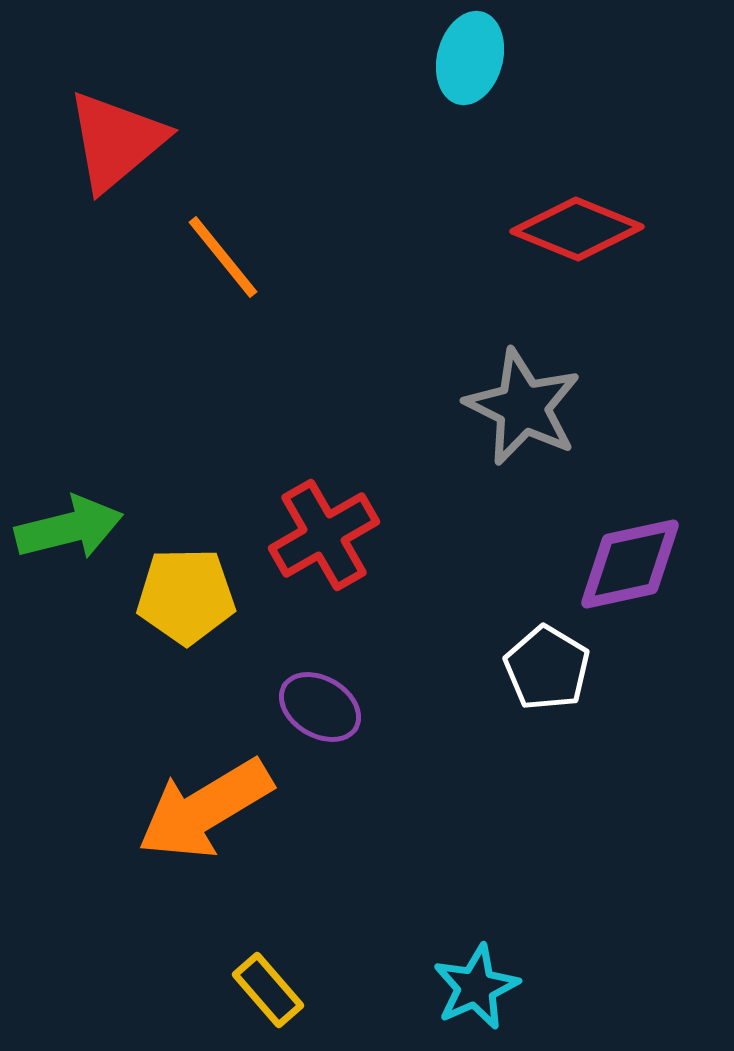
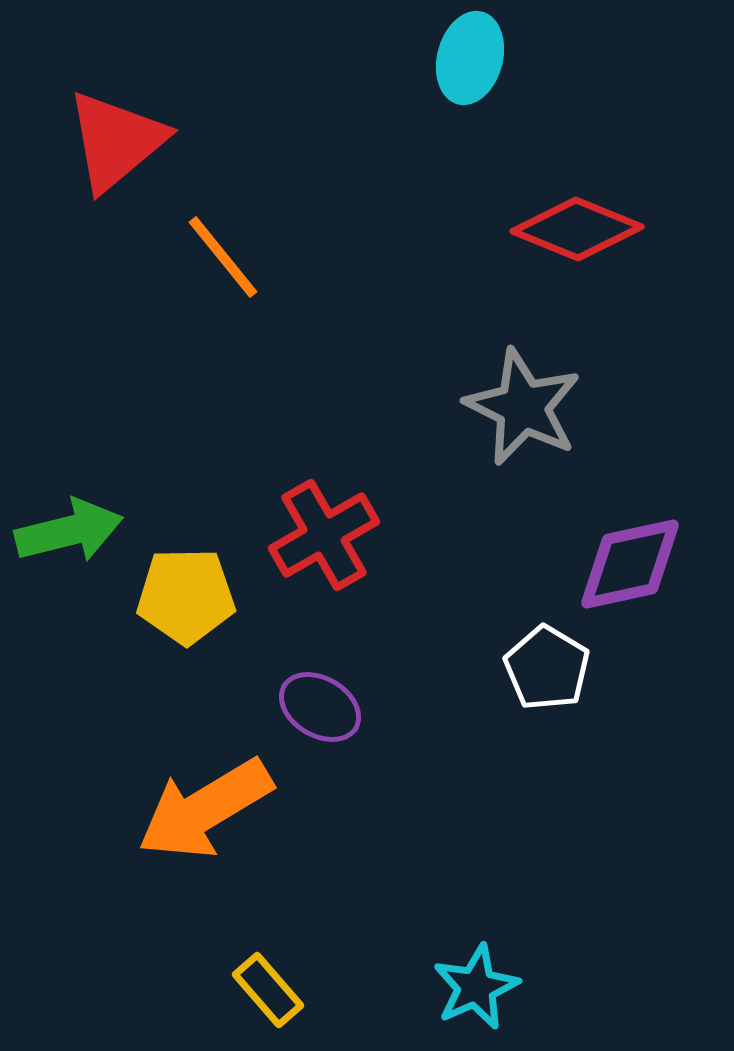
green arrow: moved 3 px down
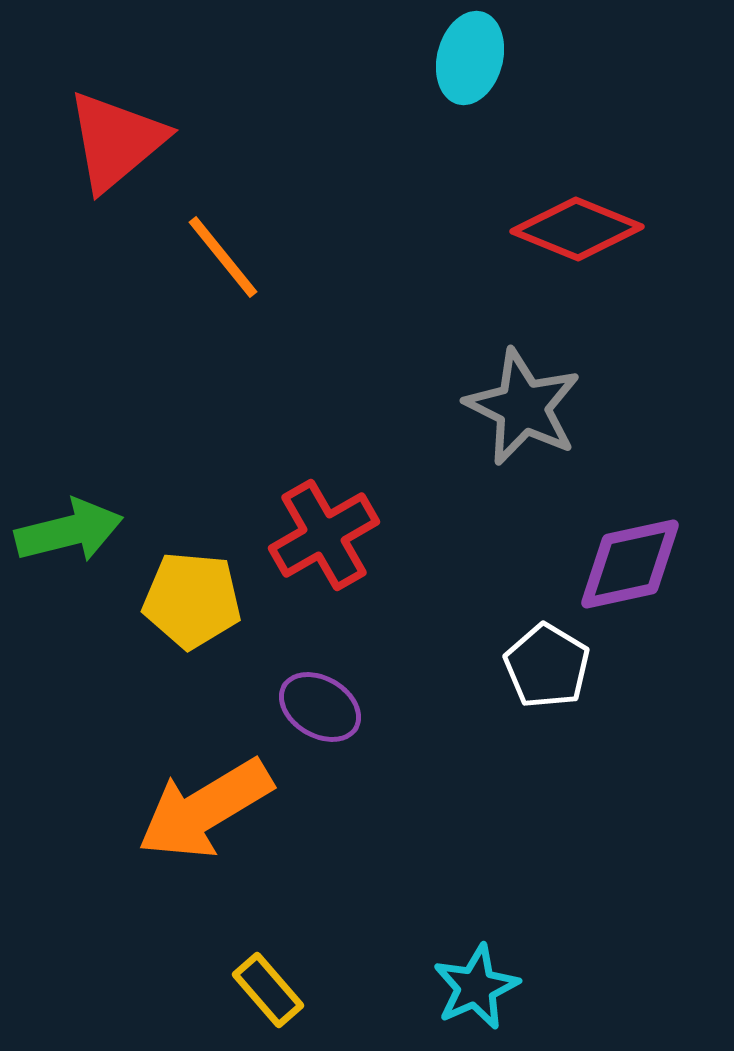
yellow pentagon: moved 6 px right, 4 px down; rotated 6 degrees clockwise
white pentagon: moved 2 px up
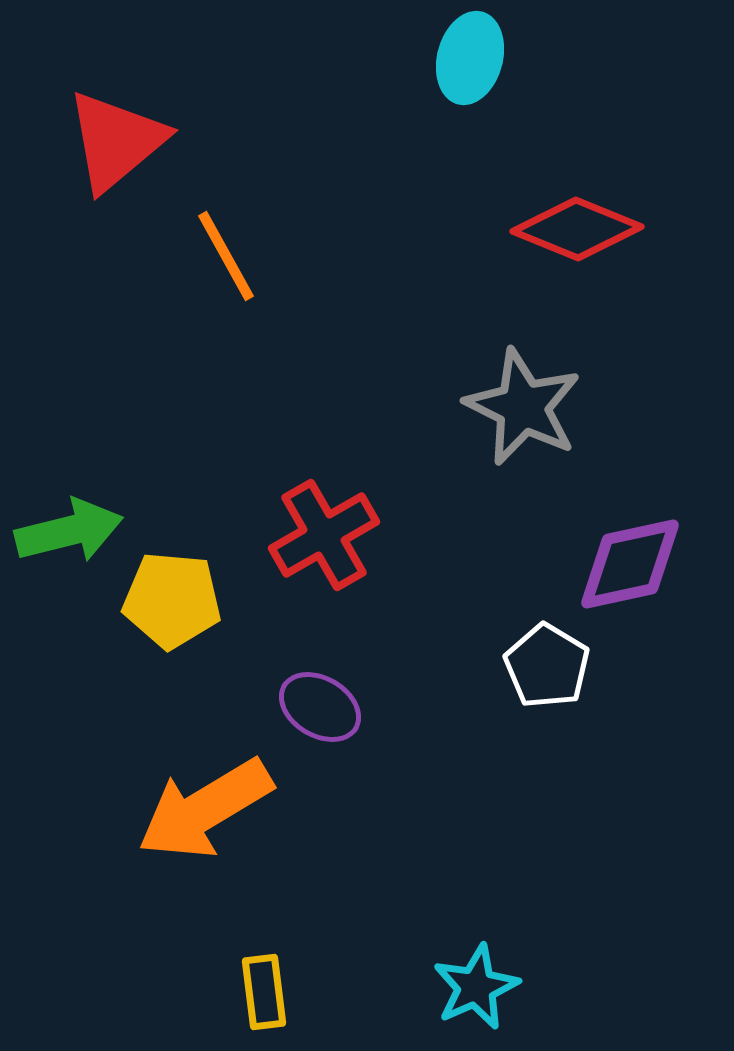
orange line: moved 3 px right, 1 px up; rotated 10 degrees clockwise
yellow pentagon: moved 20 px left
yellow rectangle: moved 4 px left, 2 px down; rotated 34 degrees clockwise
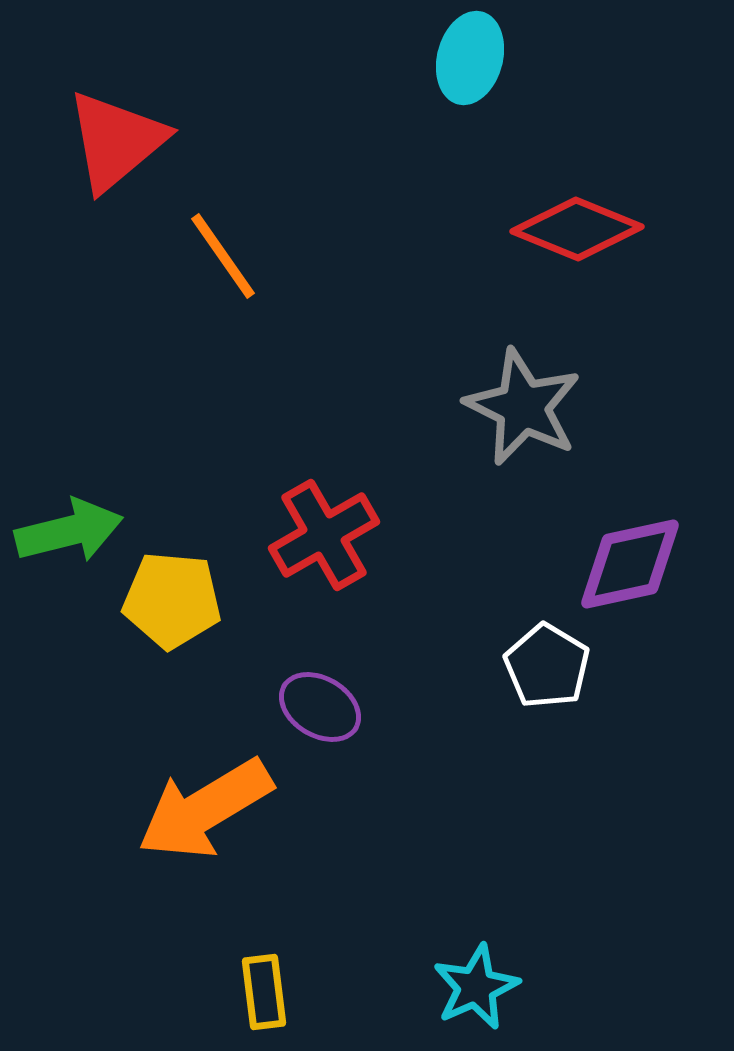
orange line: moved 3 px left; rotated 6 degrees counterclockwise
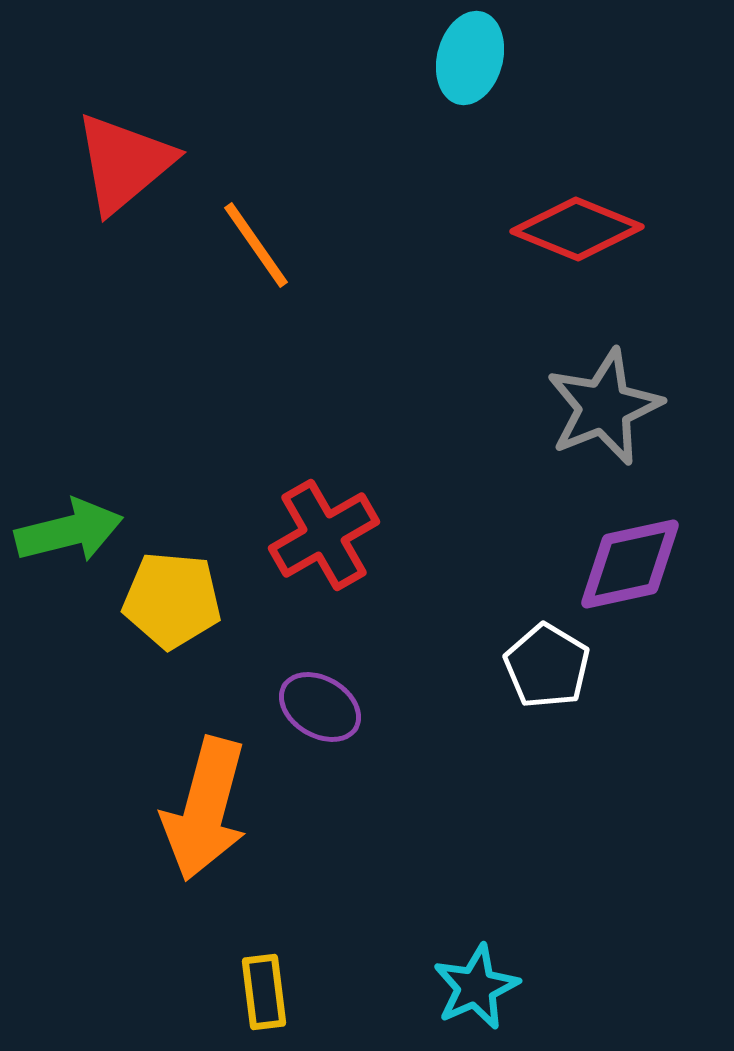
red triangle: moved 8 px right, 22 px down
orange line: moved 33 px right, 11 px up
gray star: moved 81 px right; rotated 24 degrees clockwise
orange arrow: rotated 44 degrees counterclockwise
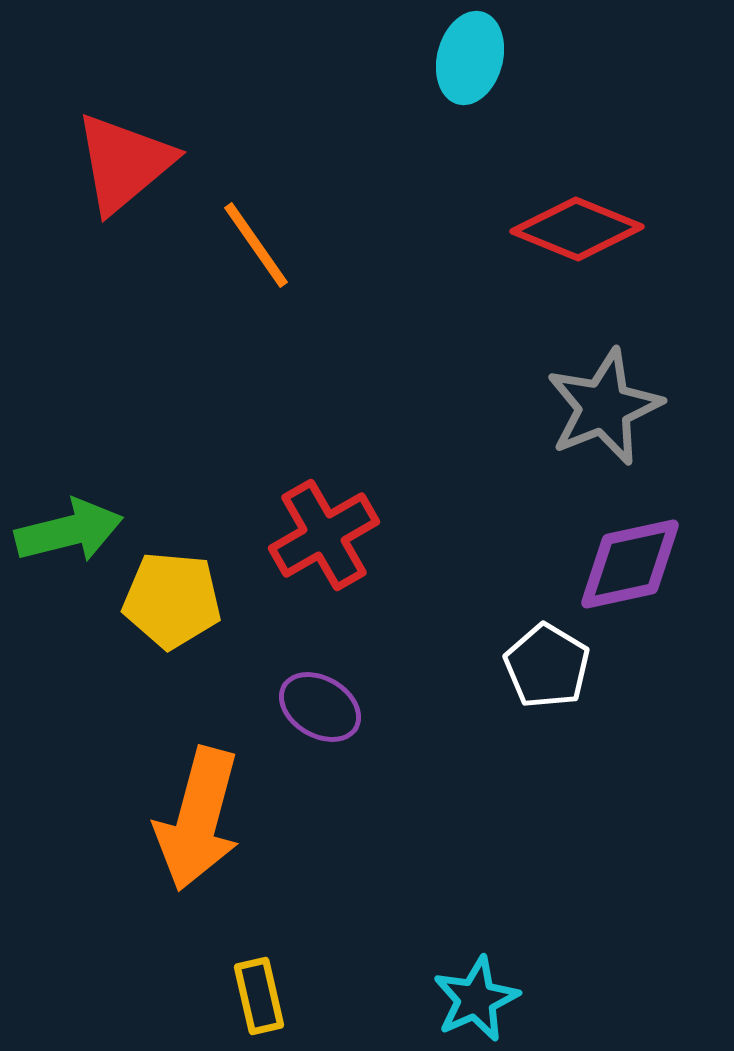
orange arrow: moved 7 px left, 10 px down
cyan star: moved 12 px down
yellow rectangle: moved 5 px left, 4 px down; rotated 6 degrees counterclockwise
